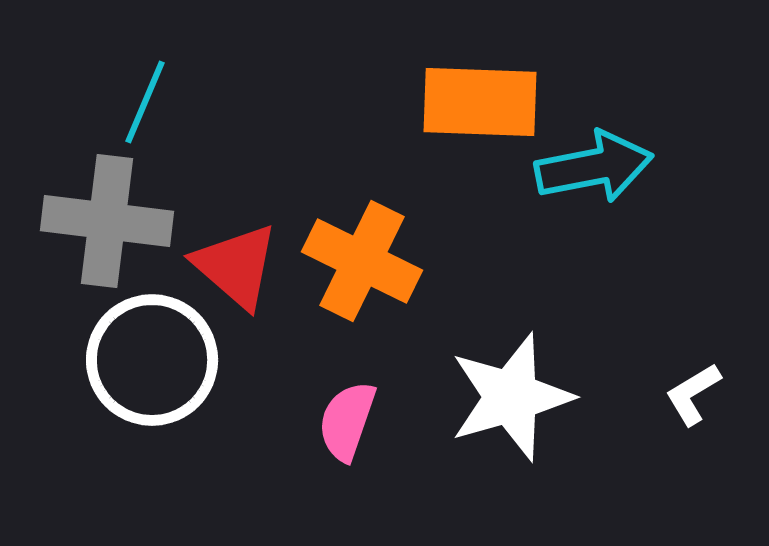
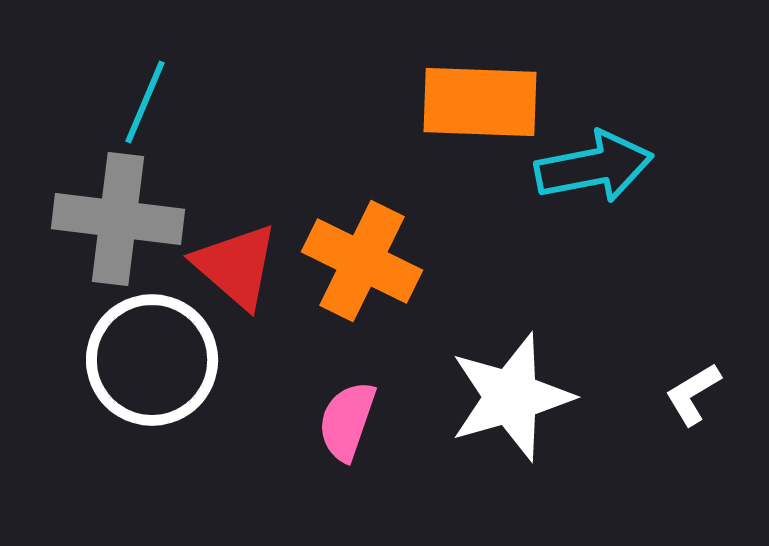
gray cross: moved 11 px right, 2 px up
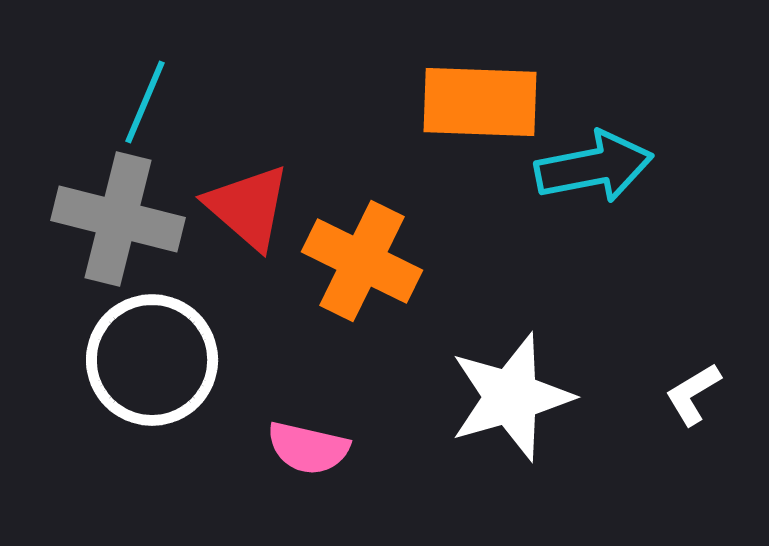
gray cross: rotated 7 degrees clockwise
red triangle: moved 12 px right, 59 px up
pink semicircle: moved 39 px left, 27 px down; rotated 96 degrees counterclockwise
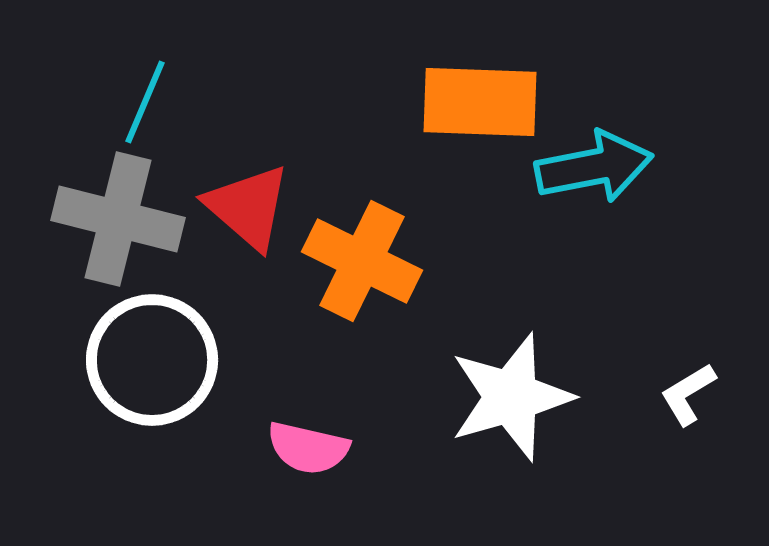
white L-shape: moved 5 px left
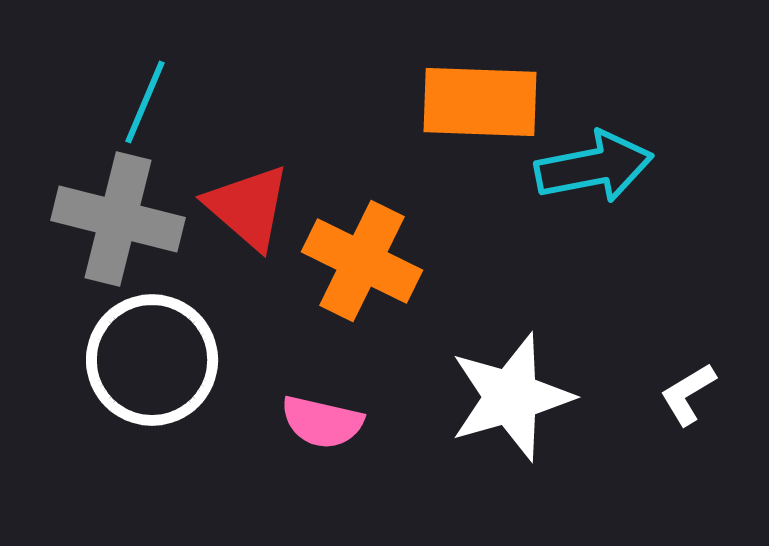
pink semicircle: moved 14 px right, 26 px up
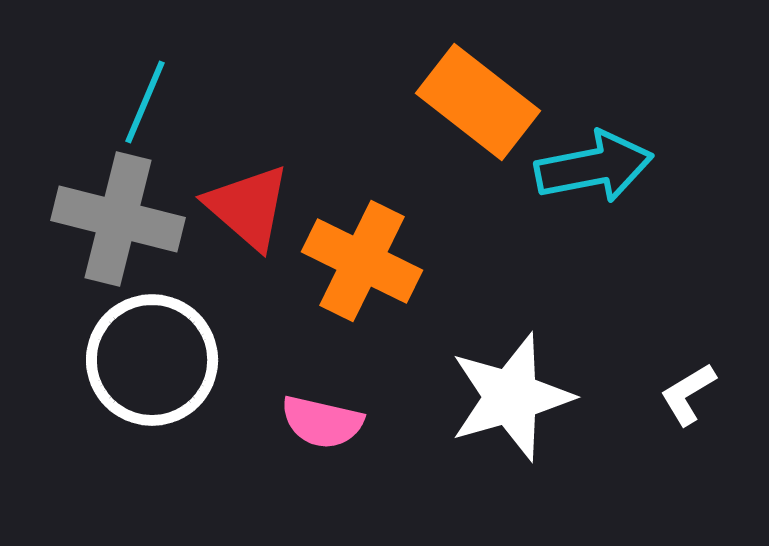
orange rectangle: moved 2 px left; rotated 36 degrees clockwise
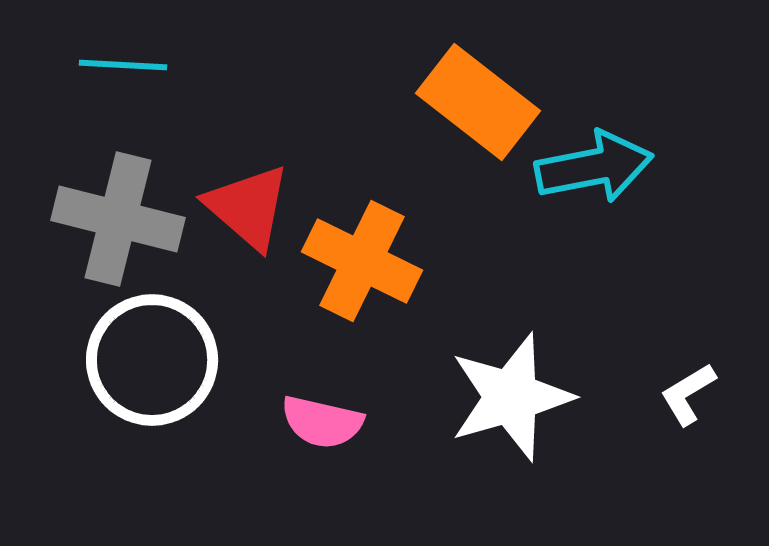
cyan line: moved 22 px left, 37 px up; rotated 70 degrees clockwise
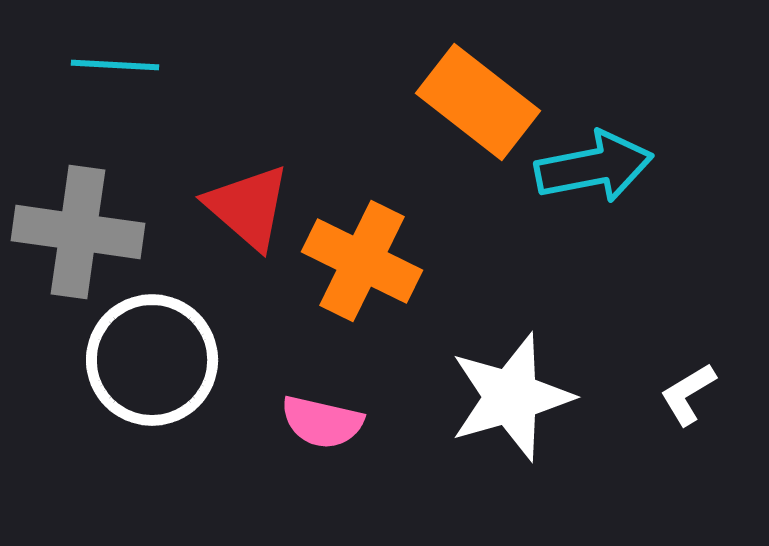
cyan line: moved 8 px left
gray cross: moved 40 px left, 13 px down; rotated 6 degrees counterclockwise
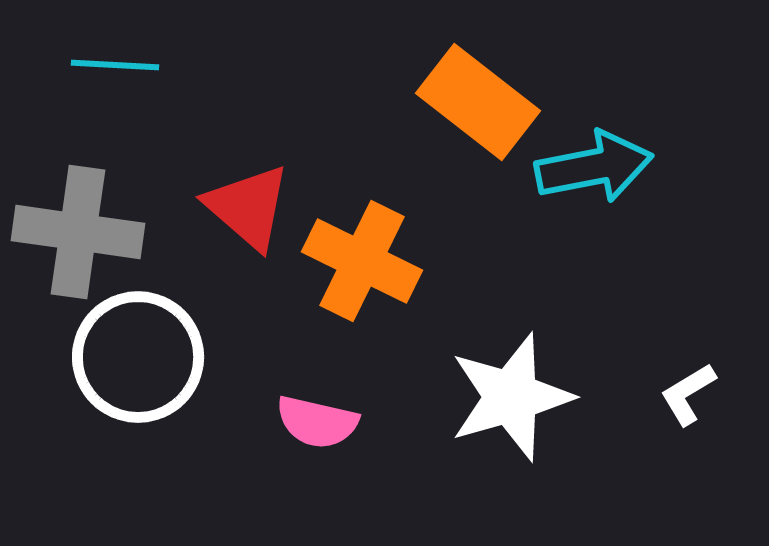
white circle: moved 14 px left, 3 px up
pink semicircle: moved 5 px left
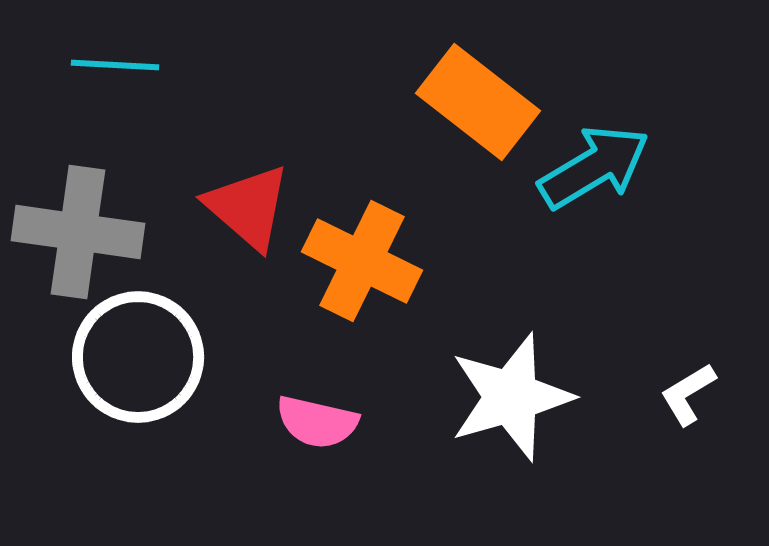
cyan arrow: rotated 20 degrees counterclockwise
